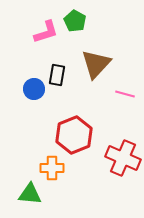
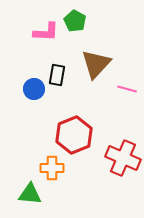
pink L-shape: rotated 20 degrees clockwise
pink line: moved 2 px right, 5 px up
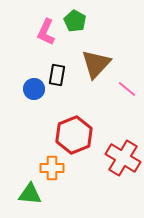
pink L-shape: rotated 112 degrees clockwise
pink line: rotated 24 degrees clockwise
red cross: rotated 8 degrees clockwise
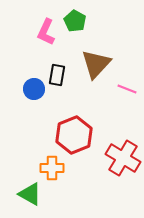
pink line: rotated 18 degrees counterclockwise
green triangle: rotated 25 degrees clockwise
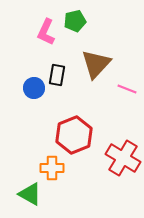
green pentagon: rotated 30 degrees clockwise
blue circle: moved 1 px up
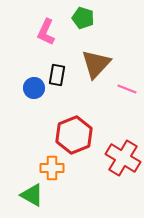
green pentagon: moved 8 px right, 3 px up; rotated 30 degrees clockwise
green triangle: moved 2 px right, 1 px down
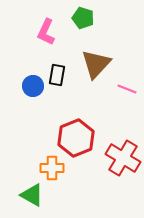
blue circle: moved 1 px left, 2 px up
red hexagon: moved 2 px right, 3 px down
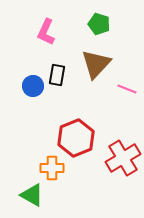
green pentagon: moved 16 px right, 6 px down
red cross: rotated 28 degrees clockwise
